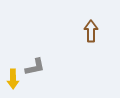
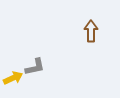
yellow arrow: moved 1 px up; rotated 114 degrees counterclockwise
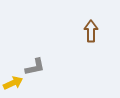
yellow arrow: moved 5 px down
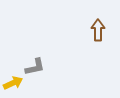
brown arrow: moved 7 px right, 1 px up
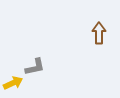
brown arrow: moved 1 px right, 3 px down
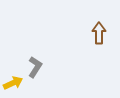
gray L-shape: rotated 45 degrees counterclockwise
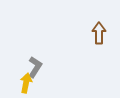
yellow arrow: moved 13 px right; rotated 54 degrees counterclockwise
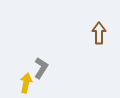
gray L-shape: moved 6 px right, 1 px down
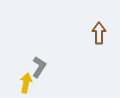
gray L-shape: moved 2 px left, 1 px up
